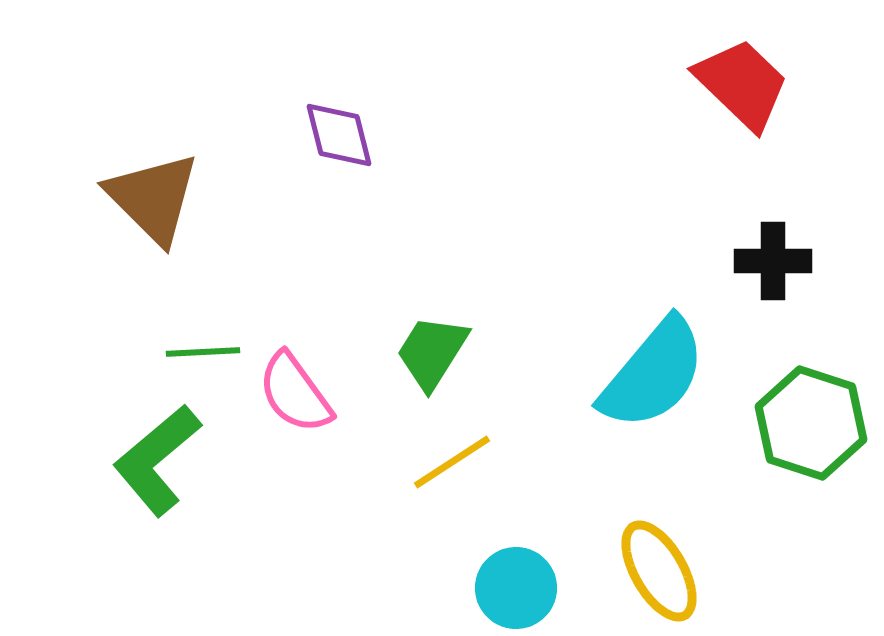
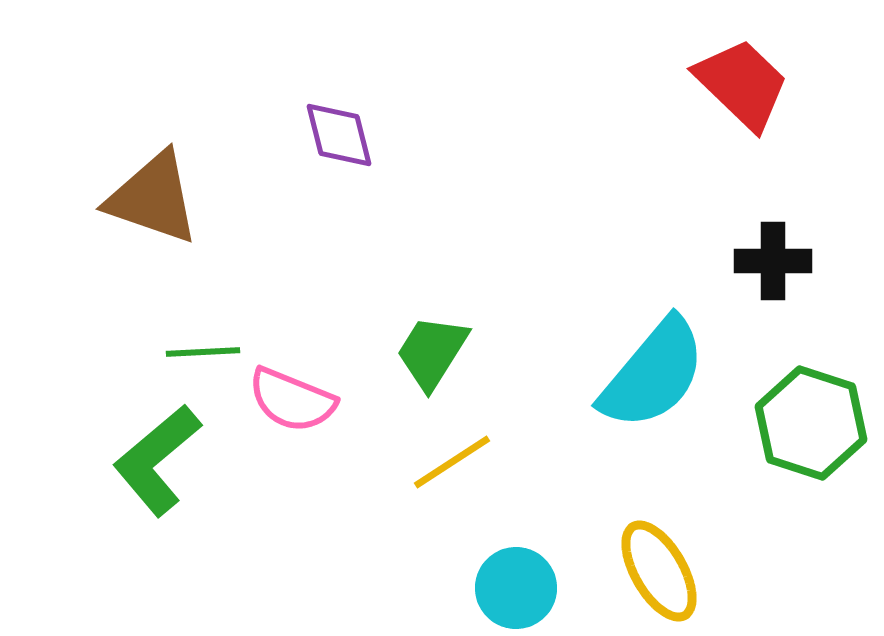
brown triangle: rotated 26 degrees counterclockwise
pink semicircle: moved 3 px left, 7 px down; rotated 32 degrees counterclockwise
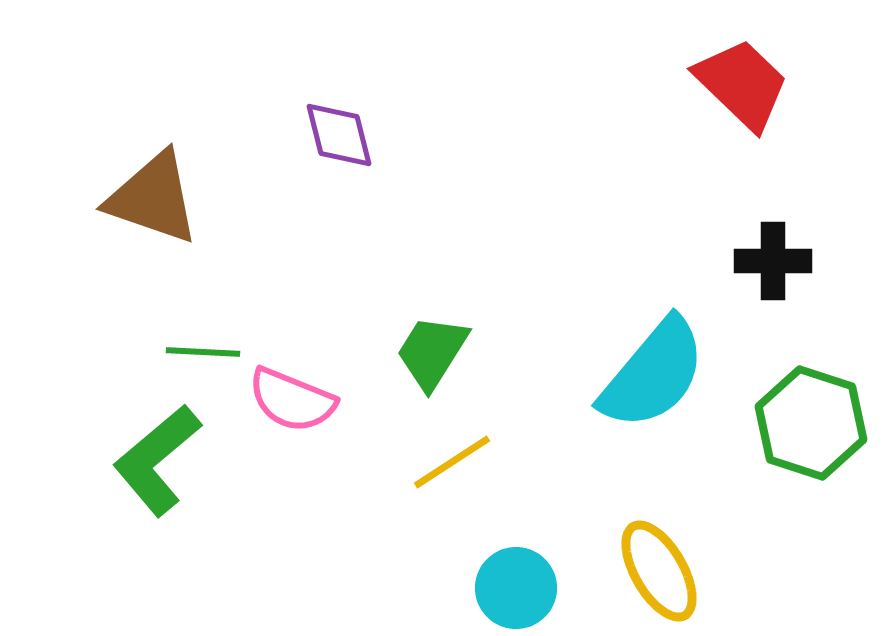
green line: rotated 6 degrees clockwise
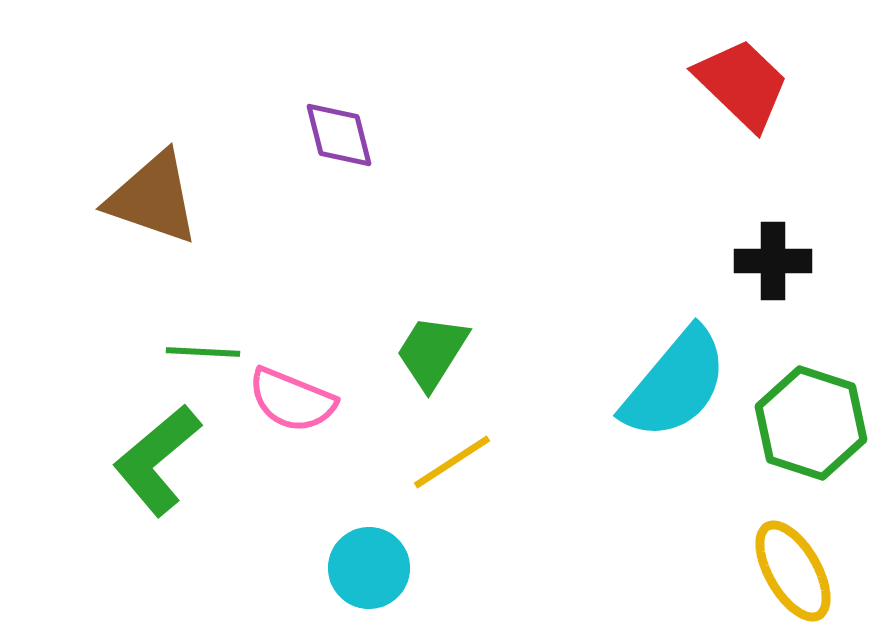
cyan semicircle: moved 22 px right, 10 px down
yellow ellipse: moved 134 px right
cyan circle: moved 147 px left, 20 px up
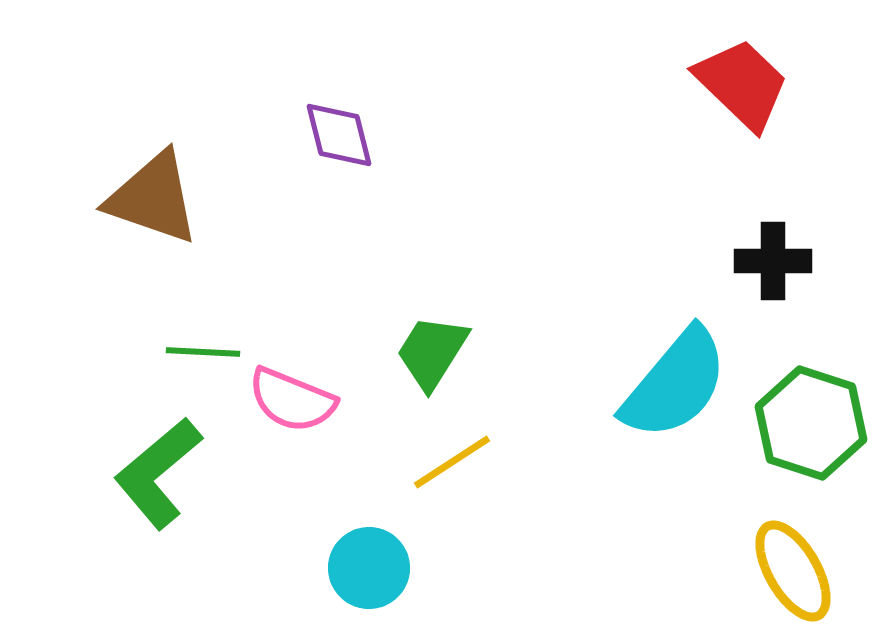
green L-shape: moved 1 px right, 13 px down
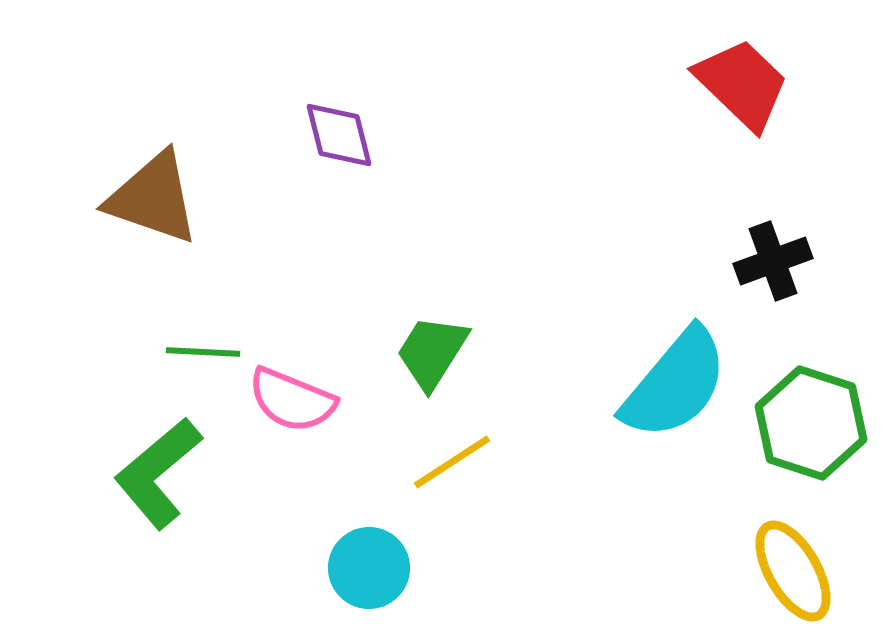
black cross: rotated 20 degrees counterclockwise
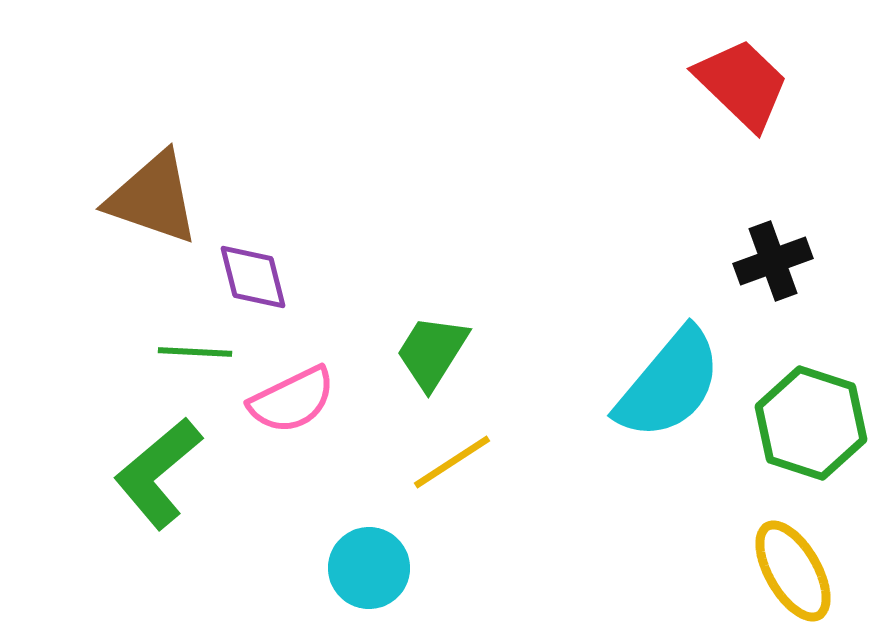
purple diamond: moved 86 px left, 142 px down
green line: moved 8 px left
cyan semicircle: moved 6 px left
pink semicircle: rotated 48 degrees counterclockwise
